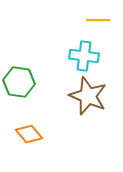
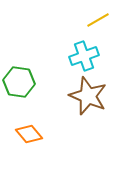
yellow line: rotated 30 degrees counterclockwise
cyan cross: rotated 28 degrees counterclockwise
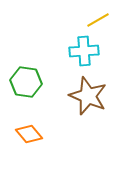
cyan cross: moved 5 px up; rotated 16 degrees clockwise
green hexagon: moved 7 px right
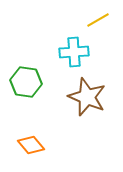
cyan cross: moved 10 px left, 1 px down
brown star: moved 1 px left, 1 px down
orange diamond: moved 2 px right, 11 px down
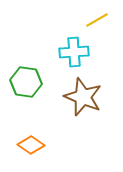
yellow line: moved 1 px left
brown star: moved 4 px left
orange diamond: rotated 16 degrees counterclockwise
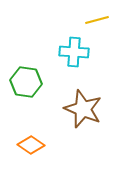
yellow line: rotated 15 degrees clockwise
cyan cross: rotated 8 degrees clockwise
brown star: moved 12 px down
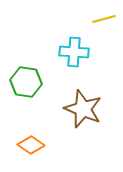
yellow line: moved 7 px right, 1 px up
